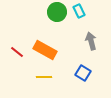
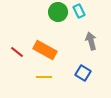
green circle: moved 1 px right
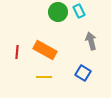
red line: rotated 56 degrees clockwise
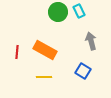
blue square: moved 2 px up
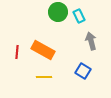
cyan rectangle: moved 5 px down
orange rectangle: moved 2 px left
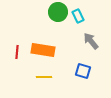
cyan rectangle: moved 1 px left
gray arrow: rotated 24 degrees counterclockwise
orange rectangle: rotated 20 degrees counterclockwise
blue square: rotated 14 degrees counterclockwise
